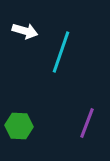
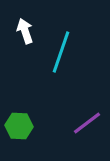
white arrow: rotated 125 degrees counterclockwise
purple line: rotated 32 degrees clockwise
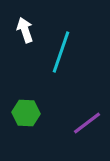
white arrow: moved 1 px up
green hexagon: moved 7 px right, 13 px up
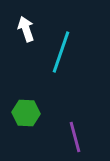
white arrow: moved 1 px right, 1 px up
purple line: moved 12 px left, 14 px down; rotated 68 degrees counterclockwise
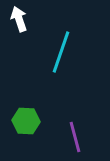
white arrow: moved 7 px left, 10 px up
green hexagon: moved 8 px down
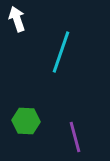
white arrow: moved 2 px left
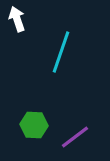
green hexagon: moved 8 px right, 4 px down
purple line: rotated 68 degrees clockwise
